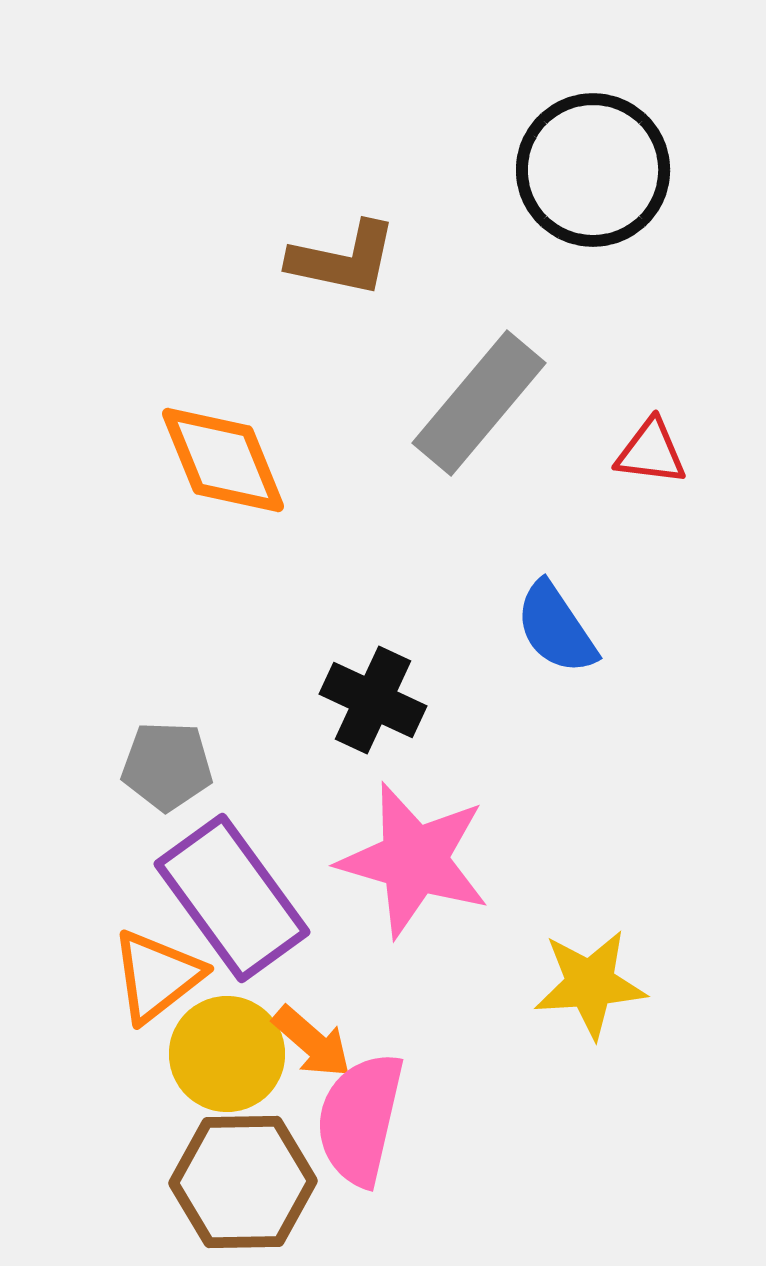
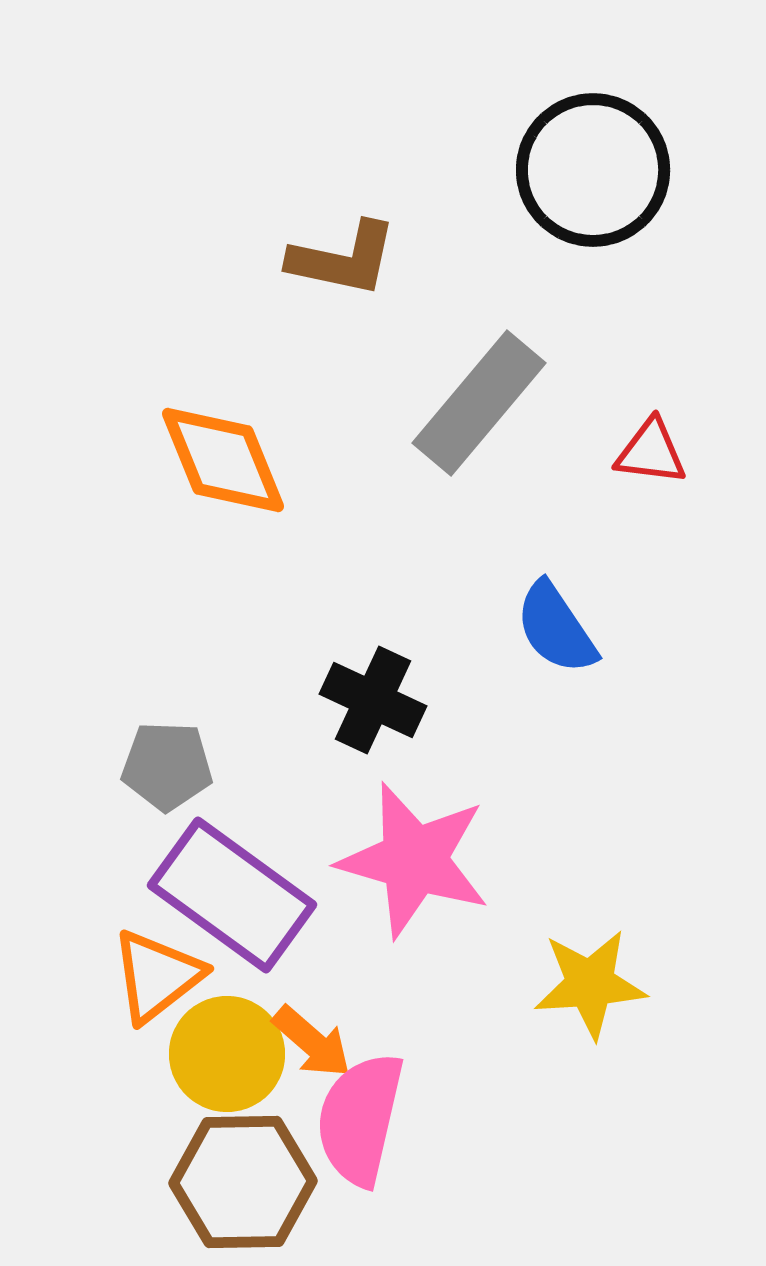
purple rectangle: moved 3 px up; rotated 18 degrees counterclockwise
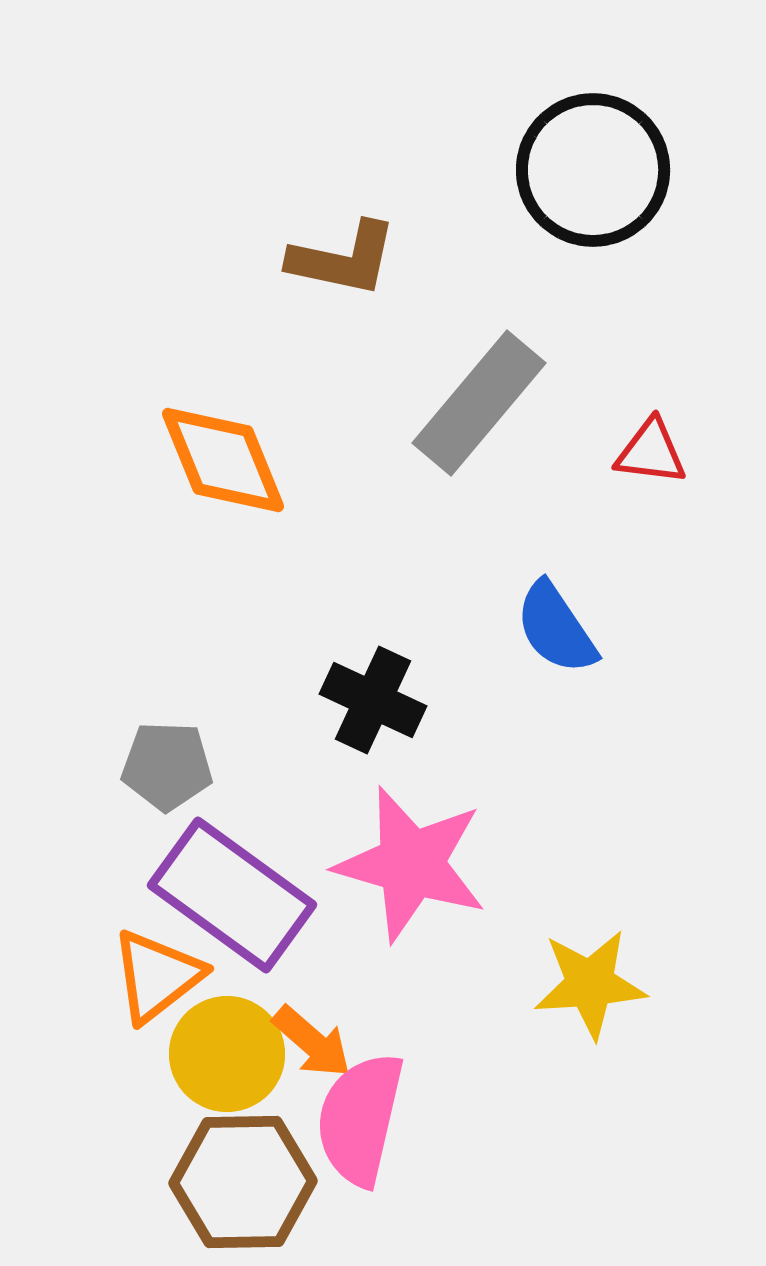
pink star: moved 3 px left, 4 px down
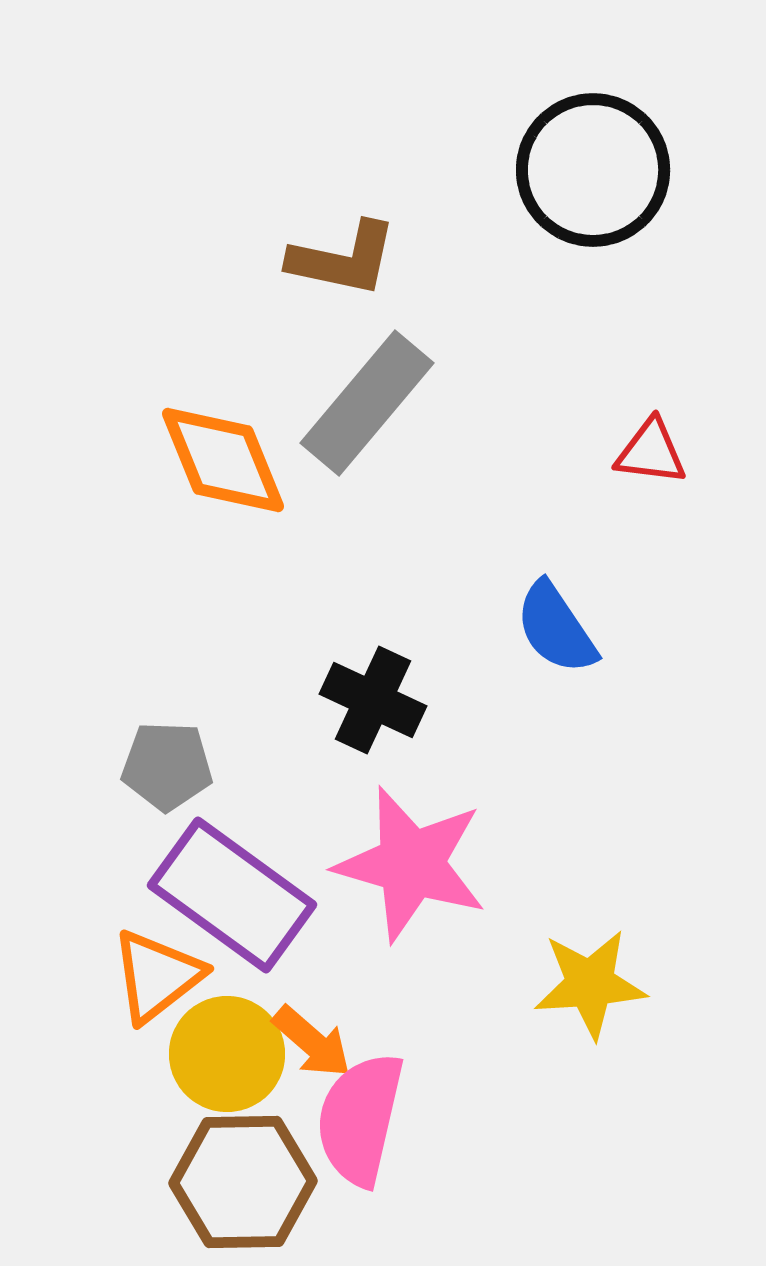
gray rectangle: moved 112 px left
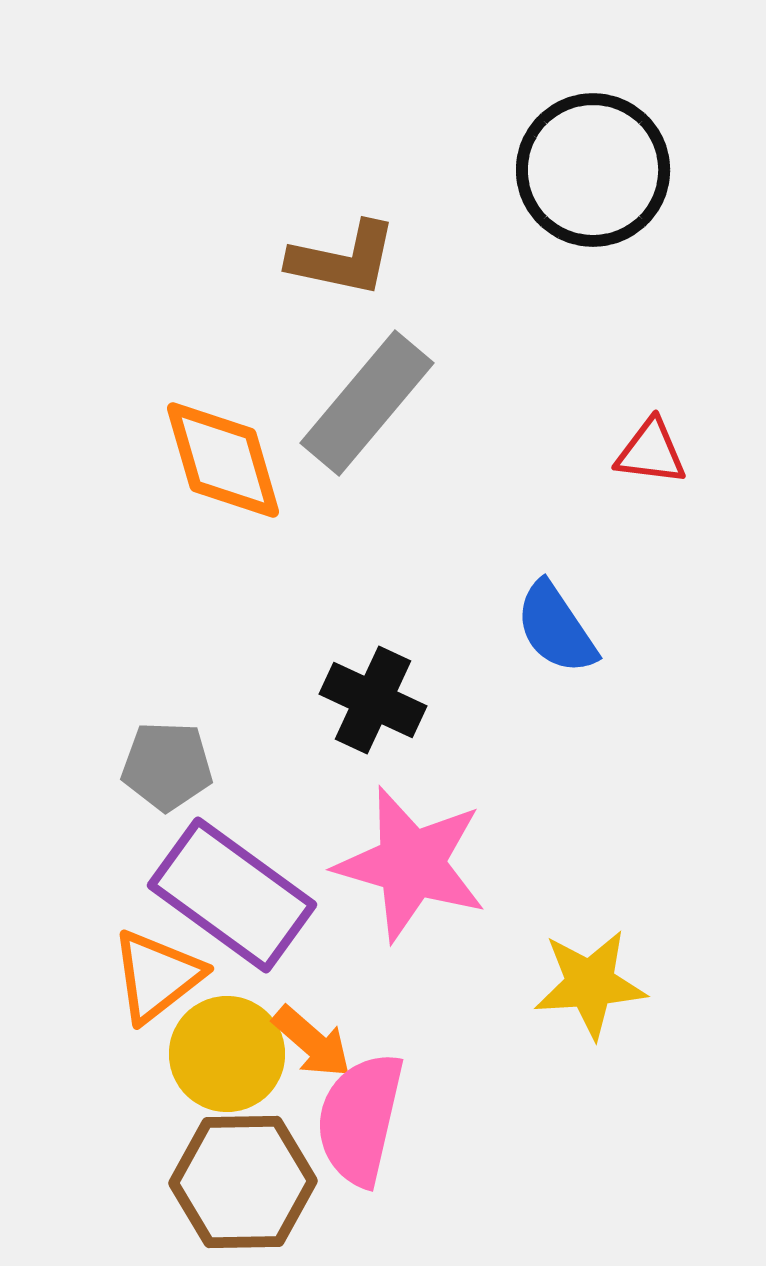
orange diamond: rotated 6 degrees clockwise
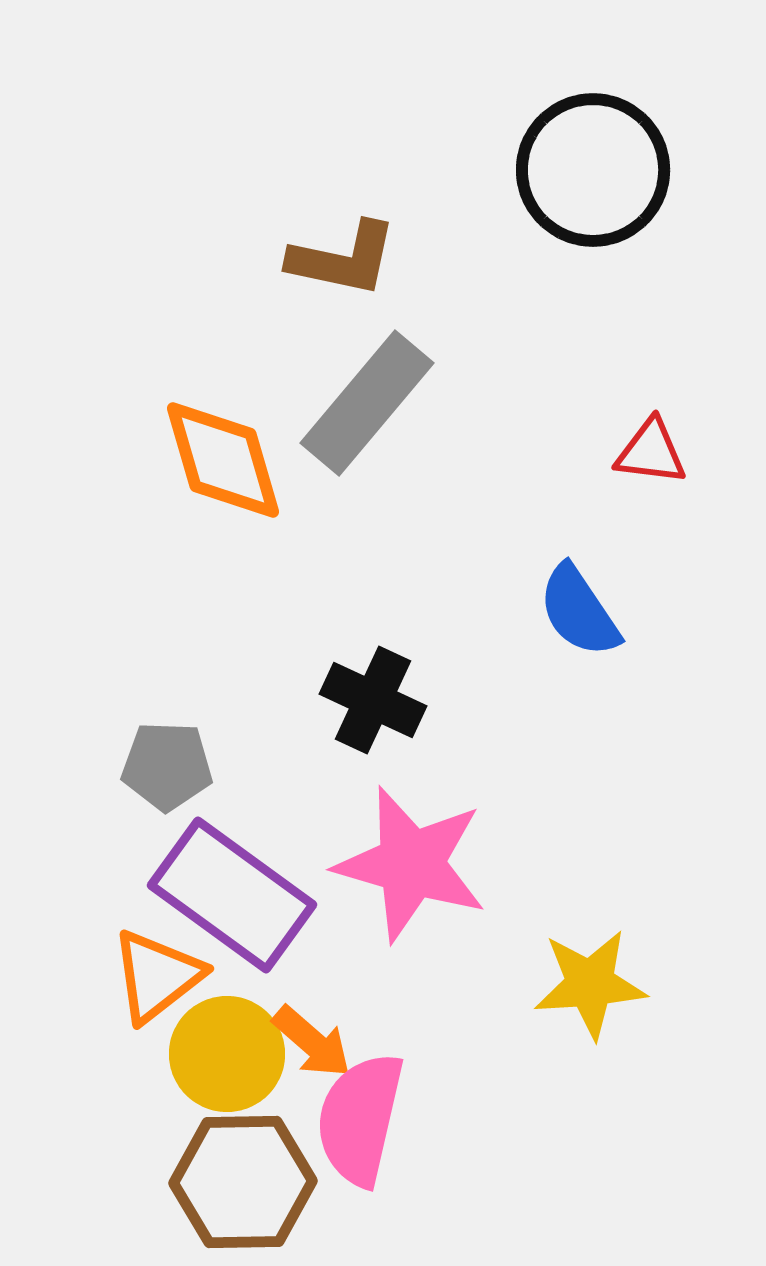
blue semicircle: moved 23 px right, 17 px up
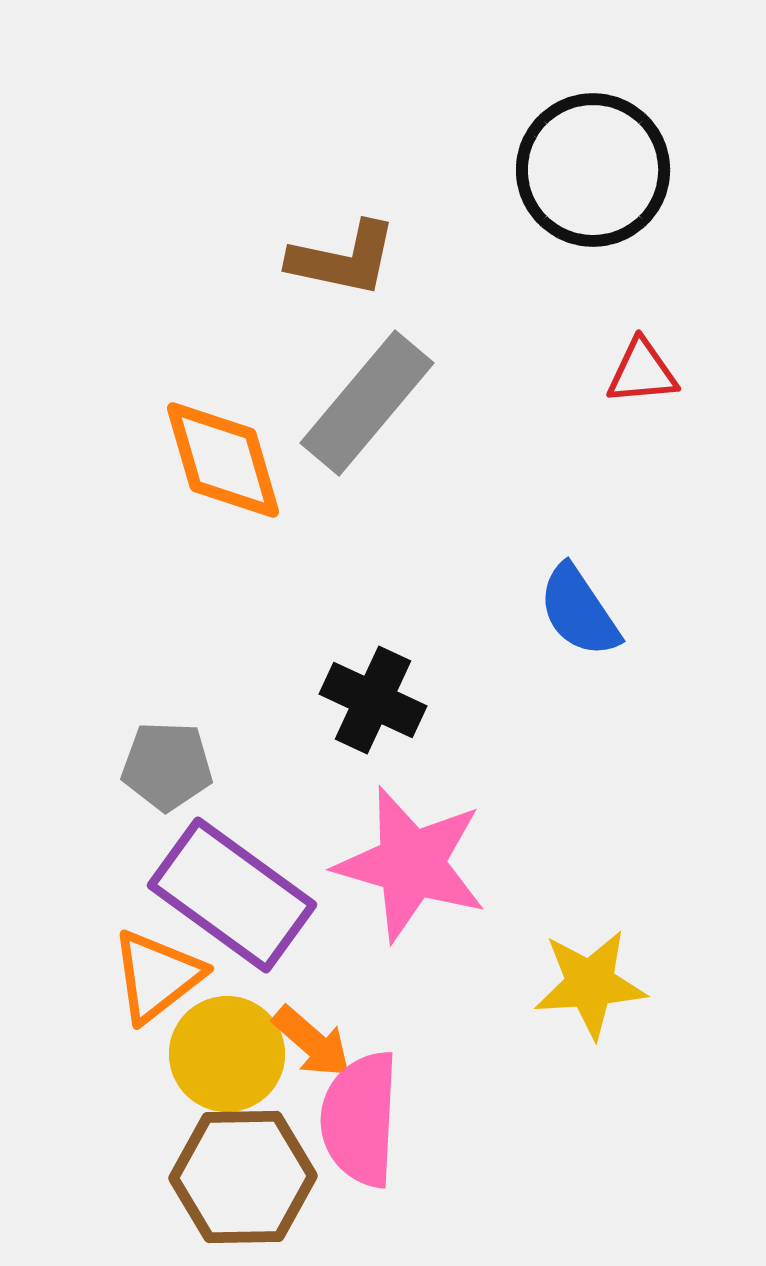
red triangle: moved 9 px left, 80 px up; rotated 12 degrees counterclockwise
pink semicircle: rotated 10 degrees counterclockwise
brown hexagon: moved 5 px up
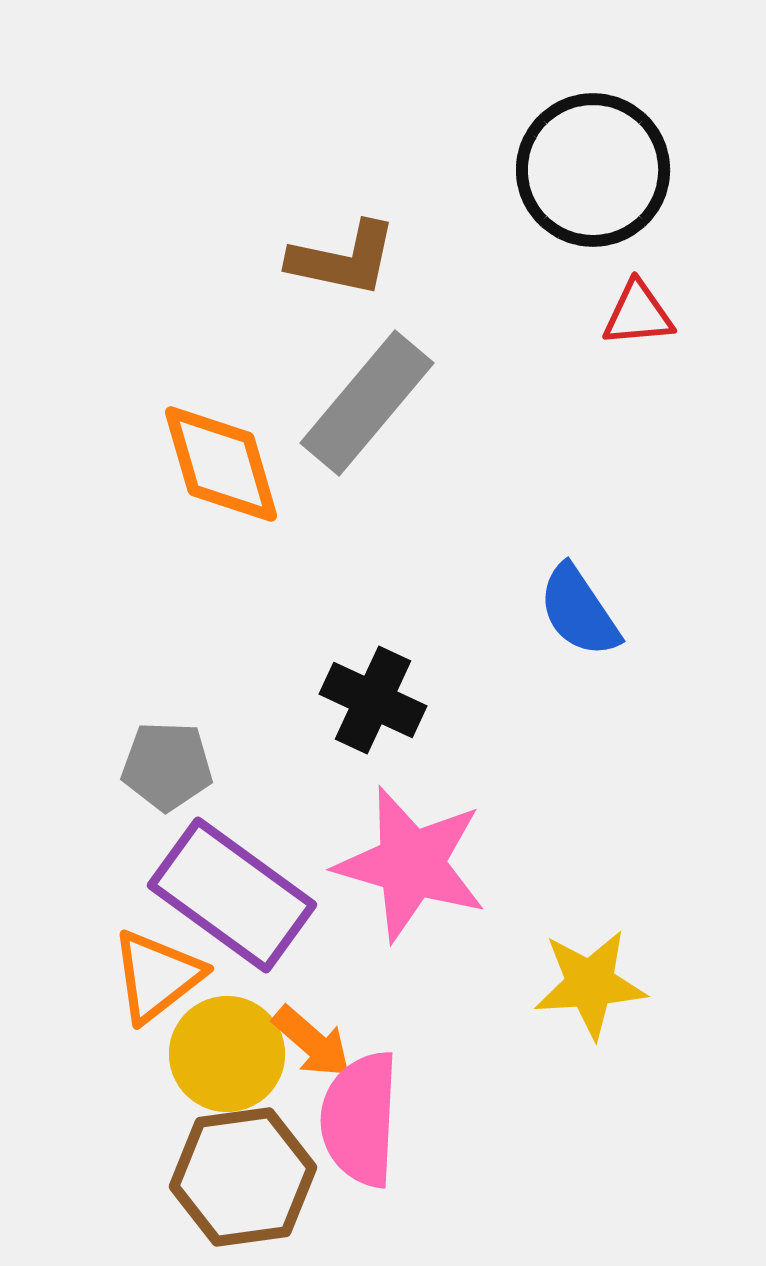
red triangle: moved 4 px left, 58 px up
orange diamond: moved 2 px left, 4 px down
brown hexagon: rotated 7 degrees counterclockwise
